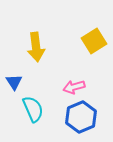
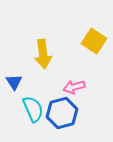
yellow square: rotated 25 degrees counterclockwise
yellow arrow: moved 7 px right, 7 px down
blue hexagon: moved 19 px left, 4 px up; rotated 8 degrees clockwise
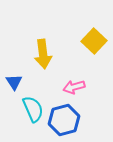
yellow square: rotated 10 degrees clockwise
blue hexagon: moved 2 px right, 7 px down
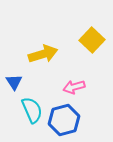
yellow square: moved 2 px left, 1 px up
yellow arrow: rotated 100 degrees counterclockwise
cyan semicircle: moved 1 px left, 1 px down
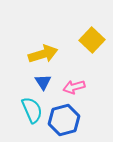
blue triangle: moved 29 px right
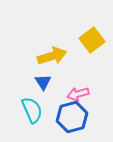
yellow square: rotated 10 degrees clockwise
yellow arrow: moved 9 px right, 2 px down
pink arrow: moved 4 px right, 7 px down
blue hexagon: moved 8 px right, 3 px up
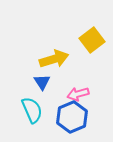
yellow arrow: moved 2 px right, 3 px down
blue triangle: moved 1 px left
blue hexagon: rotated 8 degrees counterclockwise
